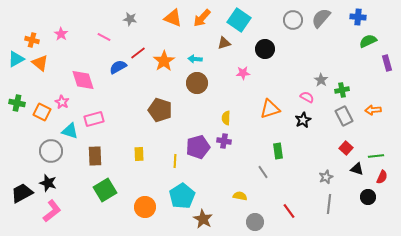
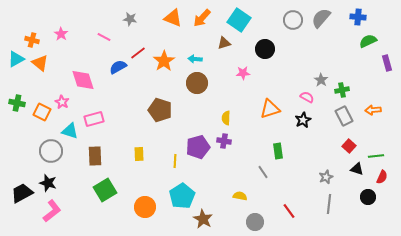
red square at (346, 148): moved 3 px right, 2 px up
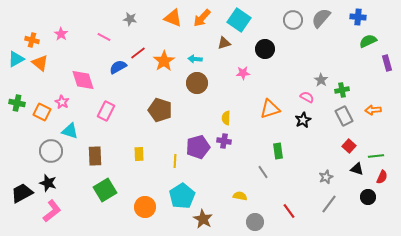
pink rectangle at (94, 119): moved 12 px right, 8 px up; rotated 48 degrees counterclockwise
gray line at (329, 204): rotated 30 degrees clockwise
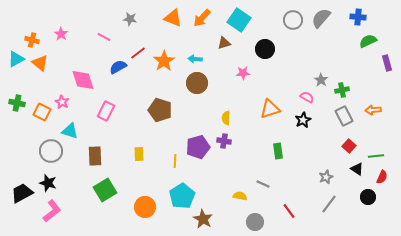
black triangle at (357, 169): rotated 16 degrees clockwise
gray line at (263, 172): moved 12 px down; rotated 32 degrees counterclockwise
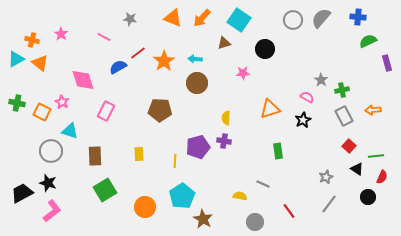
brown pentagon at (160, 110): rotated 15 degrees counterclockwise
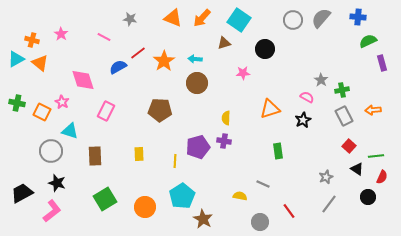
purple rectangle at (387, 63): moved 5 px left
black star at (48, 183): moved 9 px right
green square at (105, 190): moved 9 px down
gray circle at (255, 222): moved 5 px right
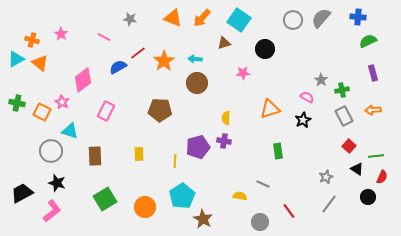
purple rectangle at (382, 63): moved 9 px left, 10 px down
pink diamond at (83, 80): rotated 70 degrees clockwise
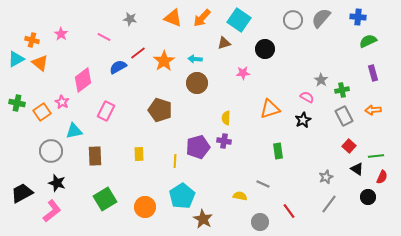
brown pentagon at (160, 110): rotated 15 degrees clockwise
orange square at (42, 112): rotated 30 degrees clockwise
cyan triangle at (70, 131): moved 4 px right; rotated 30 degrees counterclockwise
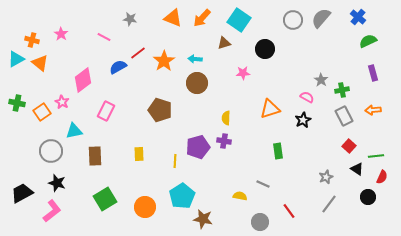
blue cross at (358, 17): rotated 35 degrees clockwise
brown star at (203, 219): rotated 18 degrees counterclockwise
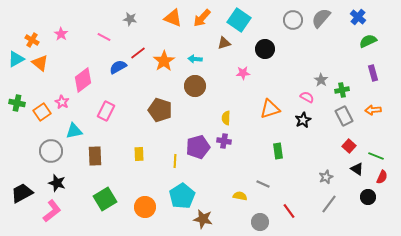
orange cross at (32, 40): rotated 16 degrees clockwise
brown circle at (197, 83): moved 2 px left, 3 px down
green line at (376, 156): rotated 28 degrees clockwise
